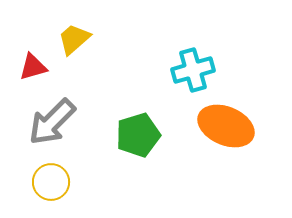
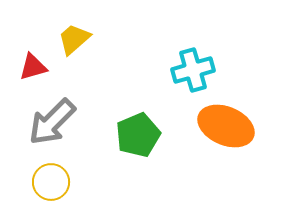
green pentagon: rotated 6 degrees counterclockwise
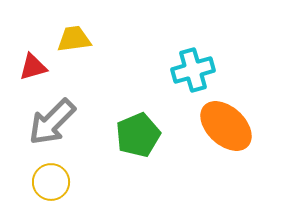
yellow trapezoid: rotated 33 degrees clockwise
orange ellipse: rotated 20 degrees clockwise
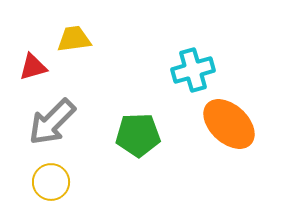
orange ellipse: moved 3 px right, 2 px up
green pentagon: rotated 21 degrees clockwise
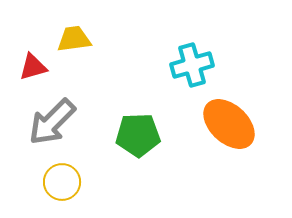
cyan cross: moved 1 px left, 5 px up
yellow circle: moved 11 px right
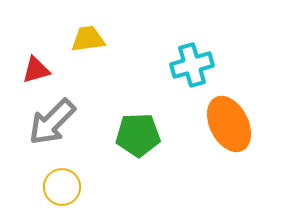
yellow trapezoid: moved 14 px right
red triangle: moved 3 px right, 3 px down
orange ellipse: rotated 20 degrees clockwise
yellow circle: moved 5 px down
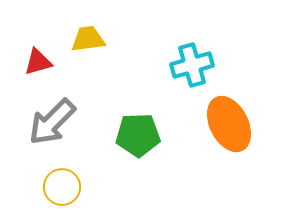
red triangle: moved 2 px right, 8 px up
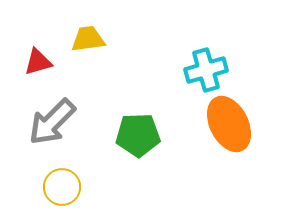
cyan cross: moved 14 px right, 5 px down
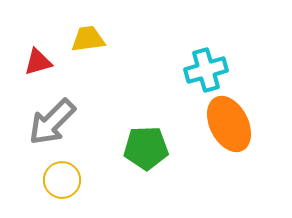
green pentagon: moved 8 px right, 13 px down
yellow circle: moved 7 px up
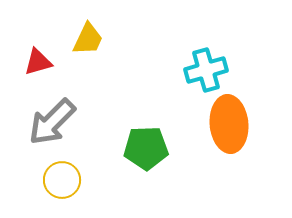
yellow trapezoid: rotated 123 degrees clockwise
orange ellipse: rotated 22 degrees clockwise
